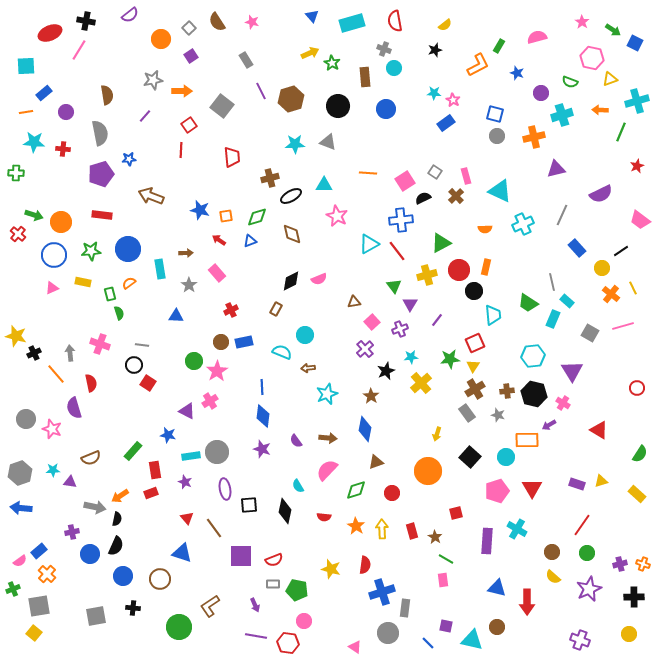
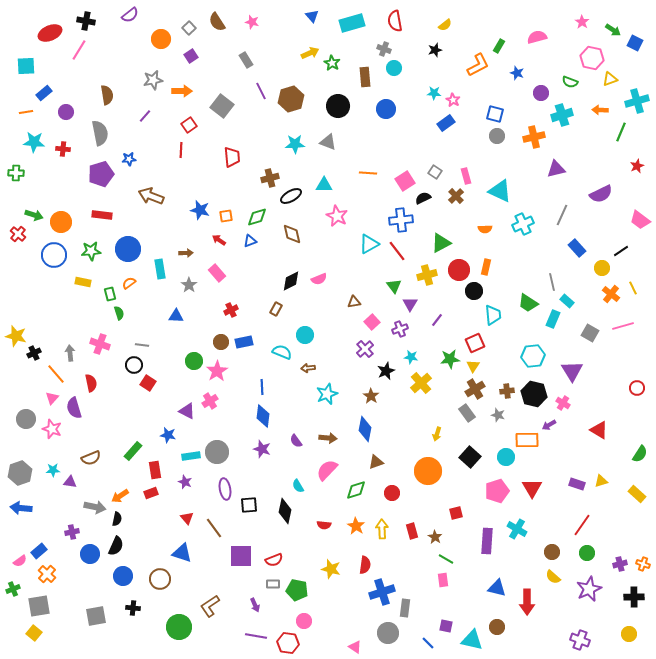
pink triangle at (52, 288): moved 110 px down; rotated 24 degrees counterclockwise
cyan star at (411, 357): rotated 16 degrees clockwise
red semicircle at (324, 517): moved 8 px down
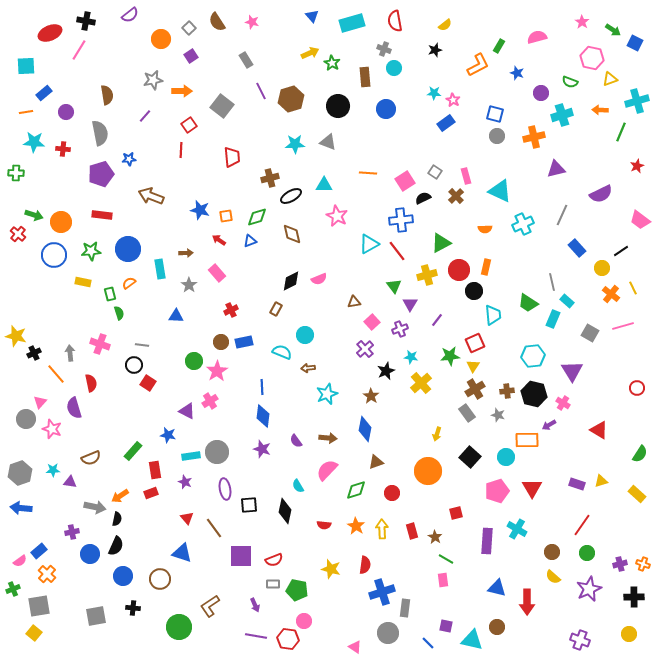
green star at (450, 359): moved 3 px up
pink triangle at (52, 398): moved 12 px left, 4 px down
red hexagon at (288, 643): moved 4 px up
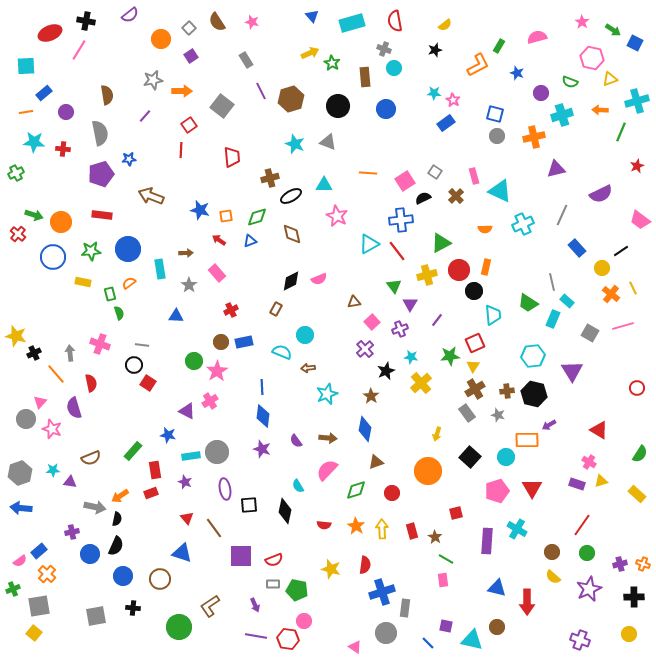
cyan star at (295, 144): rotated 24 degrees clockwise
green cross at (16, 173): rotated 28 degrees counterclockwise
pink rectangle at (466, 176): moved 8 px right
blue circle at (54, 255): moved 1 px left, 2 px down
pink cross at (563, 403): moved 26 px right, 59 px down
gray circle at (388, 633): moved 2 px left
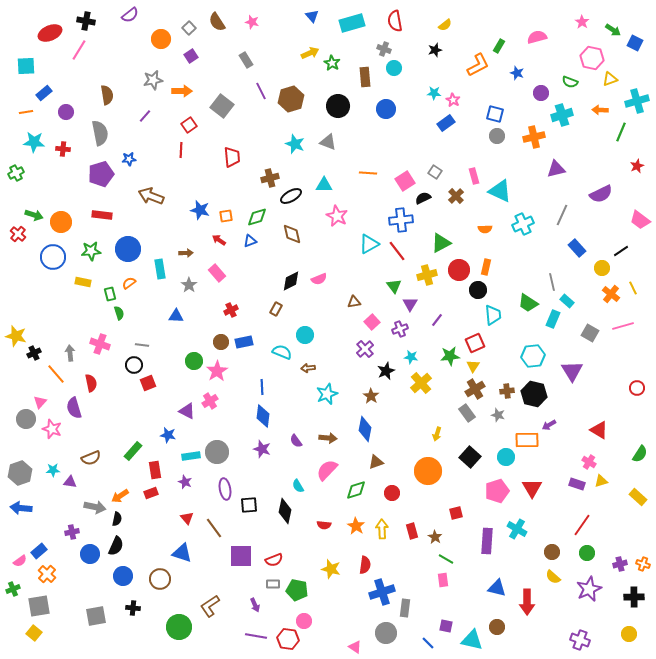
black circle at (474, 291): moved 4 px right, 1 px up
red square at (148, 383): rotated 35 degrees clockwise
yellow rectangle at (637, 494): moved 1 px right, 3 px down
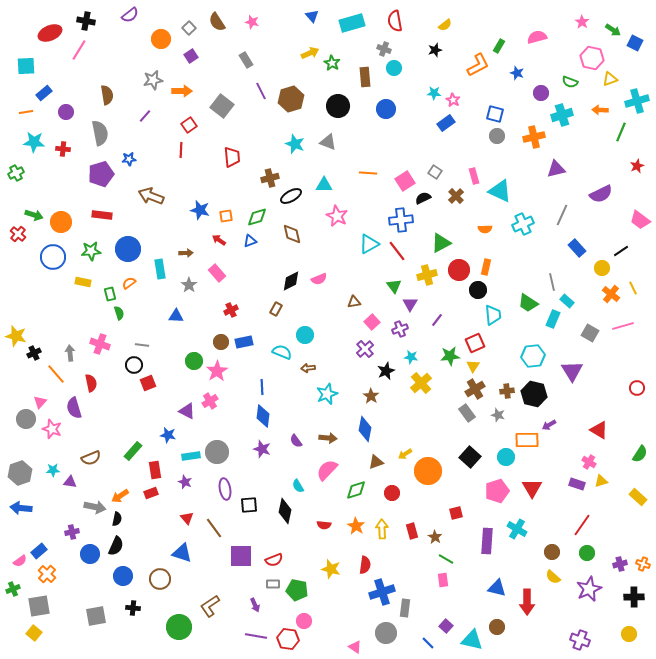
yellow arrow at (437, 434): moved 32 px left, 20 px down; rotated 40 degrees clockwise
purple square at (446, 626): rotated 32 degrees clockwise
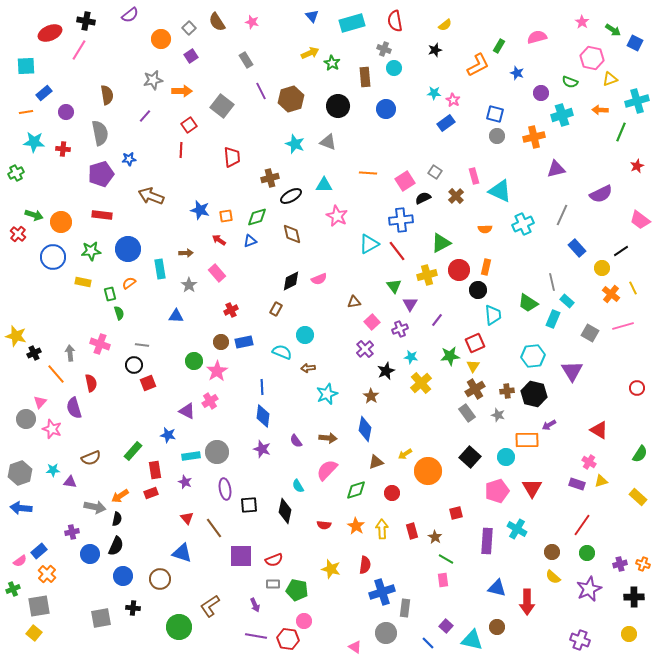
gray square at (96, 616): moved 5 px right, 2 px down
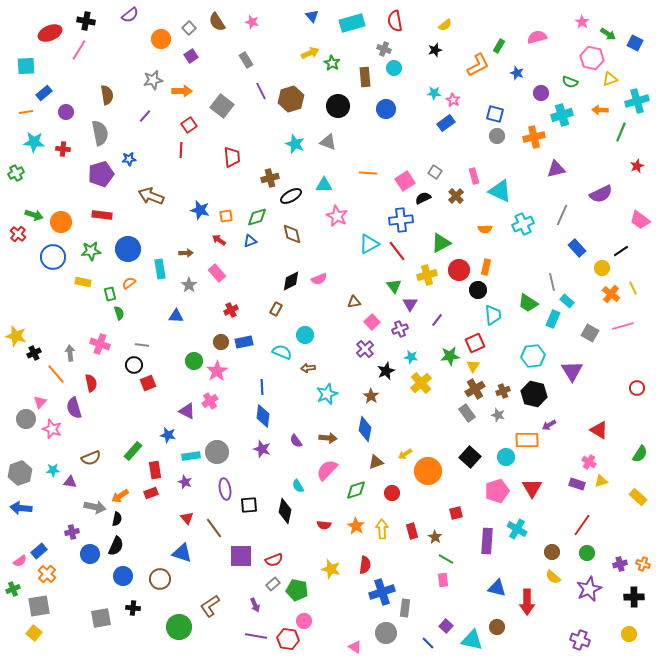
green arrow at (613, 30): moved 5 px left, 4 px down
brown cross at (507, 391): moved 4 px left; rotated 16 degrees counterclockwise
gray rectangle at (273, 584): rotated 40 degrees counterclockwise
